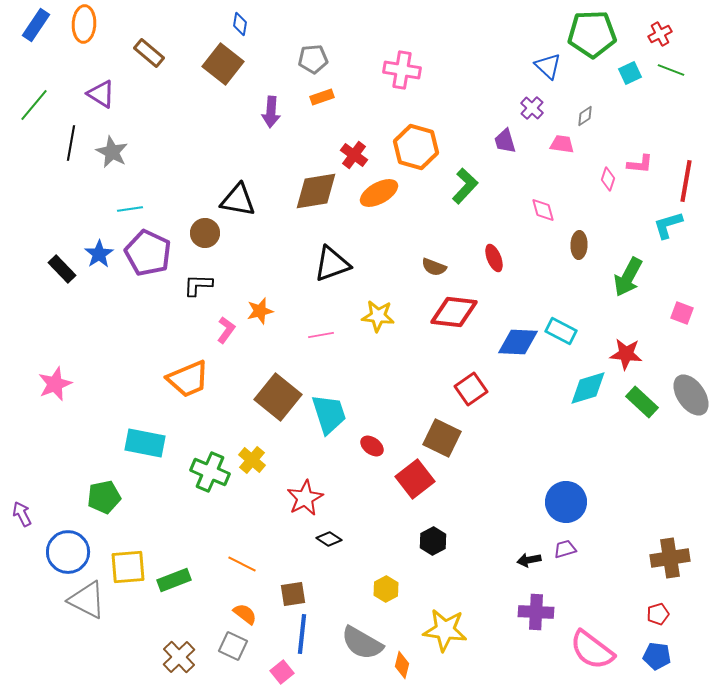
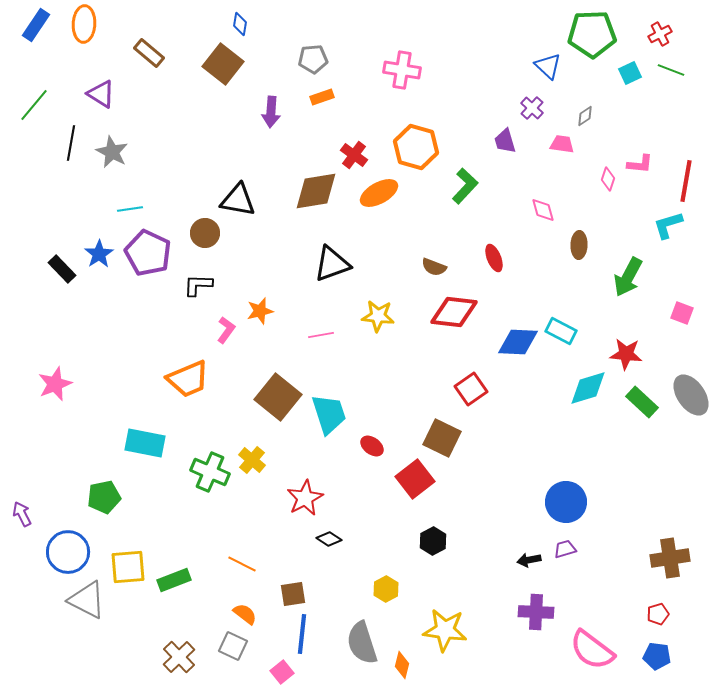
gray semicircle at (362, 643): rotated 42 degrees clockwise
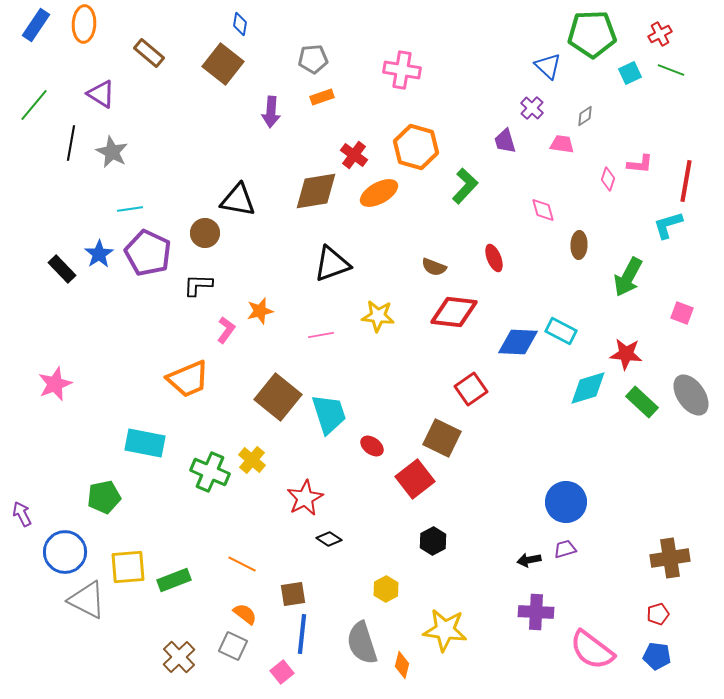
blue circle at (68, 552): moved 3 px left
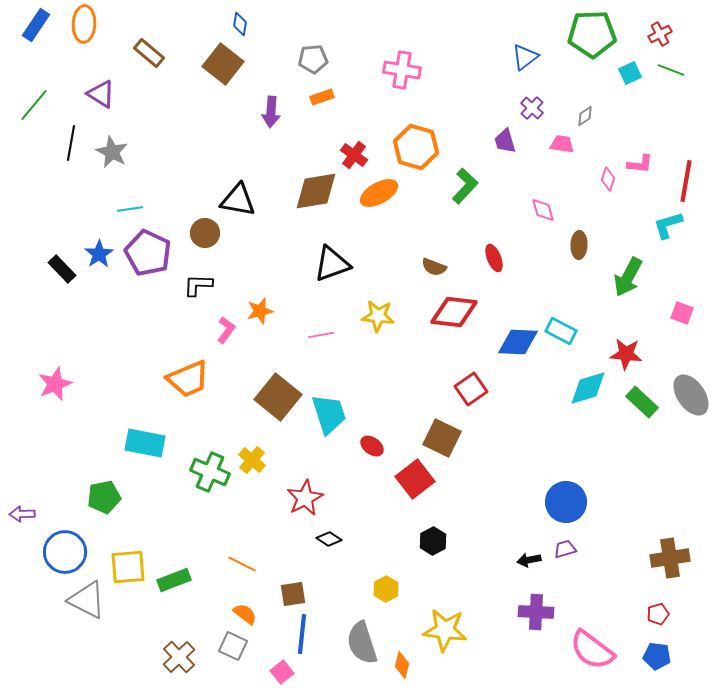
blue triangle at (548, 66): moved 23 px left, 9 px up; rotated 40 degrees clockwise
purple arrow at (22, 514): rotated 65 degrees counterclockwise
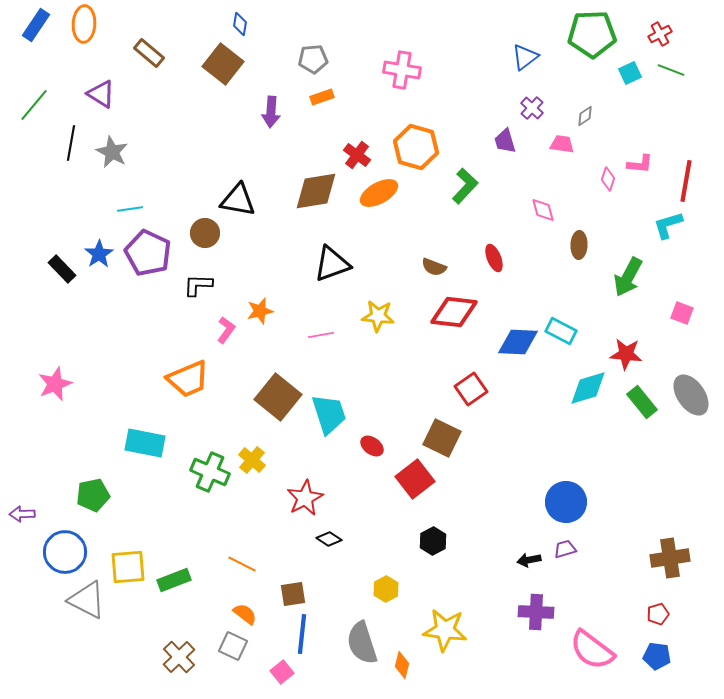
red cross at (354, 155): moved 3 px right
green rectangle at (642, 402): rotated 8 degrees clockwise
green pentagon at (104, 497): moved 11 px left, 2 px up
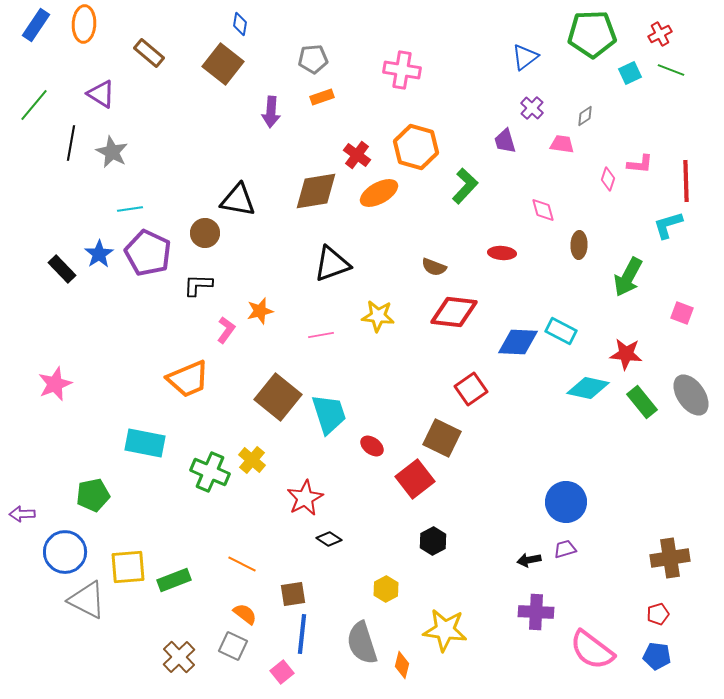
red line at (686, 181): rotated 12 degrees counterclockwise
red ellipse at (494, 258): moved 8 px right, 5 px up; rotated 64 degrees counterclockwise
cyan diamond at (588, 388): rotated 30 degrees clockwise
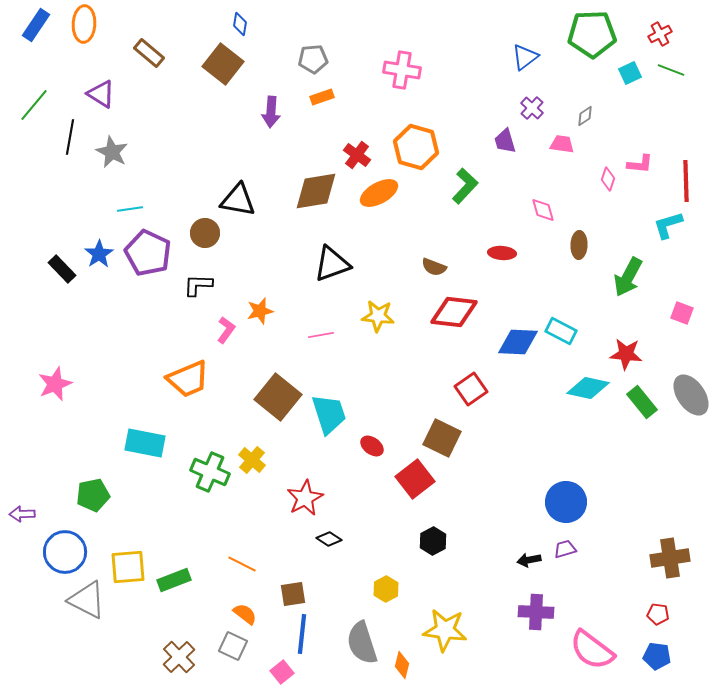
black line at (71, 143): moved 1 px left, 6 px up
red pentagon at (658, 614): rotated 25 degrees clockwise
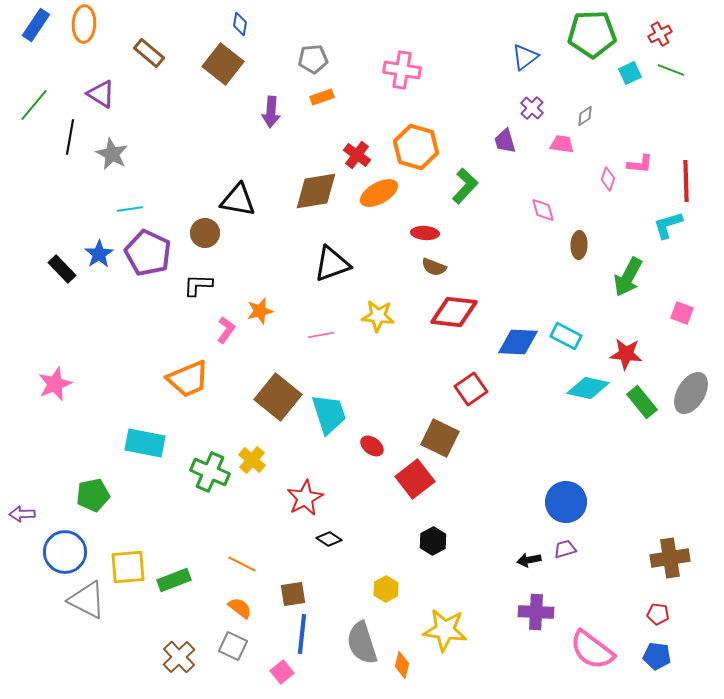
gray star at (112, 152): moved 2 px down
red ellipse at (502, 253): moved 77 px left, 20 px up
cyan rectangle at (561, 331): moved 5 px right, 5 px down
gray ellipse at (691, 395): moved 2 px up; rotated 66 degrees clockwise
brown square at (442, 438): moved 2 px left
orange semicircle at (245, 614): moved 5 px left, 6 px up
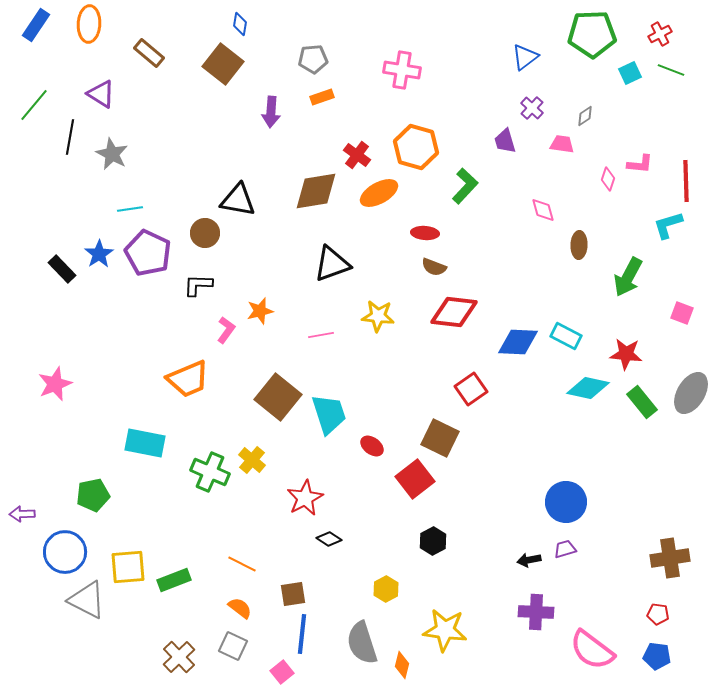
orange ellipse at (84, 24): moved 5 px right
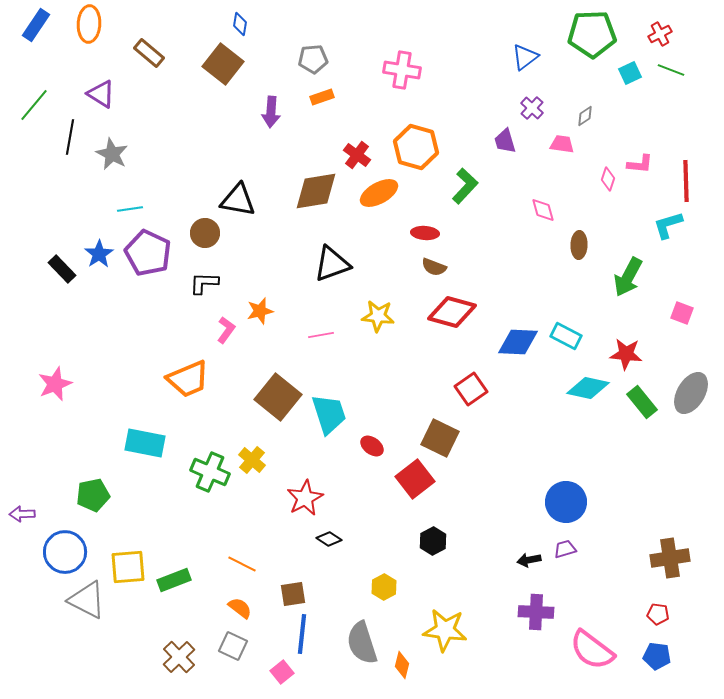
black L-shape at (198, 285): moved 6 px right, 2 px up
red diamond at (454, 312): moved 2 px left; rotated 9 degrees clockwise
yellow hexagon at (386, 589): moved 2 px left, 2 px up
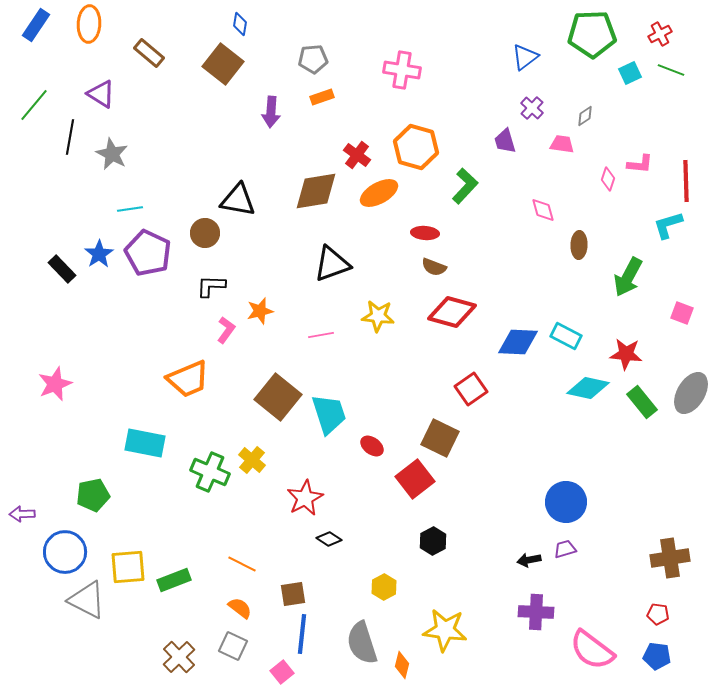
black L-shape at (204, 283): moved 7 px right, 3 px down
